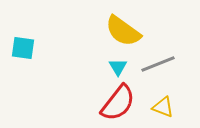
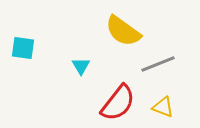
cyan triangle: moved 37 px left, 1 px up
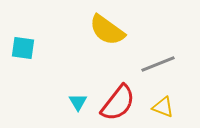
yellow semicircle: moved 16 px left, 1 px up
cyan triangle: moved 3 px left, 36 px down
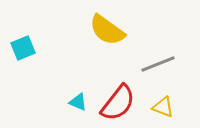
cyan square: rotated 30 degrees counterclockwise
cyan triangle: rotated 36 degrees counterclockwise
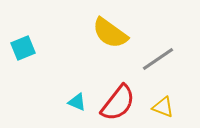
yellow semicircle: moved 3 px right, 3 px down
gray line: moved 5 px up; rotated 12 degrees counterclockwise
cyan triangle: moved 1 px left
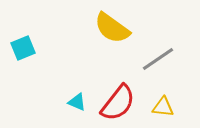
yellow semicircle: moved 2 px right, 5 px up
yellow triangle: rotated 15 degrees counterclockwise
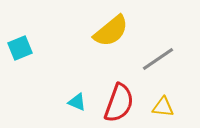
yellow semicircle: moved 1 px left, 3 px down; rotated 75 degrees counterclockwise
cyan square: moved 3 px left
red semicircle: moved 1 px right; rotated 18 degrees counterclockwise
